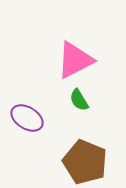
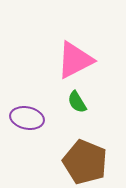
green semicircle: moved 2 px left, 2 px down
purple ellipse: rotated 20 degrees counterclockwise
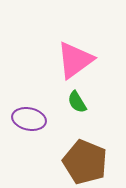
pink triangle: rotated 9 degrees counterclockwise
purple ellipse: moved 2 px right, 1 px down
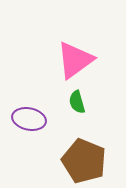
green semicircle: rotated 15 degrees clockwise
brown pentagon: moved 1 px left, 1 px up
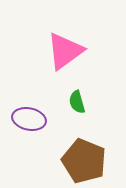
pink triangle: moved 10 px left, 9 px up
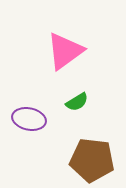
green semicircle: rotated 105 degrees counterclockwise
brown pentagon: moved 8 px right, 1 px up; rotated 15 degrees counterclockwise
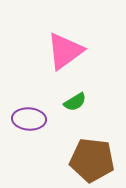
green semicircle: moved 2 px left
purple ellipse: rotated 8 degrees counterclockwise
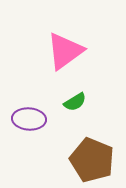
brown pentagon: rotated 15 degrees clockwise
